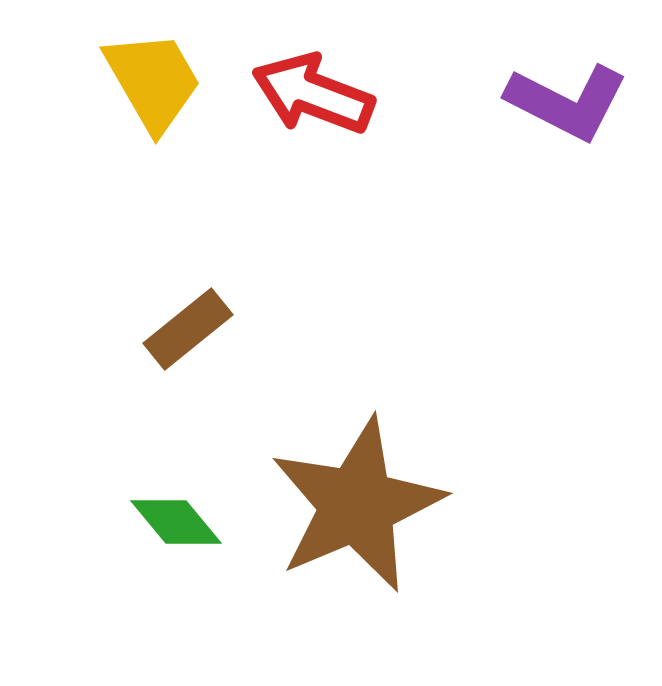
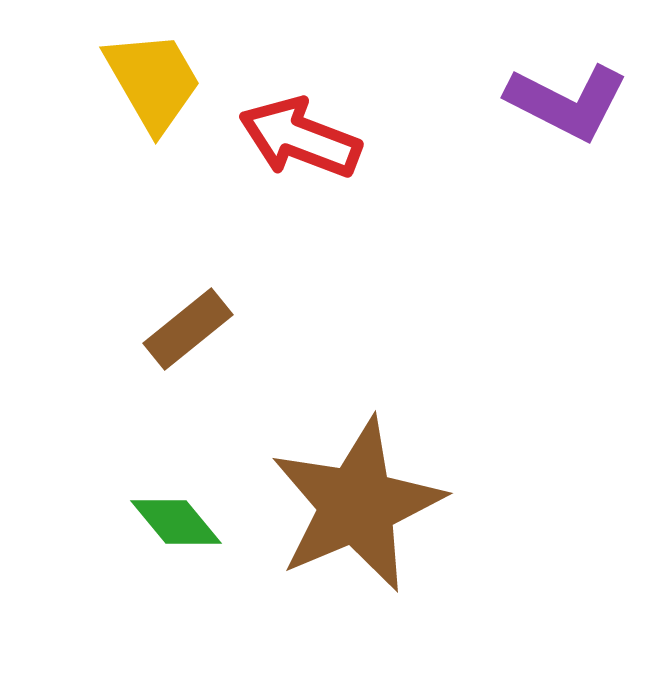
red arrow: moved 13 px left, 44 px down
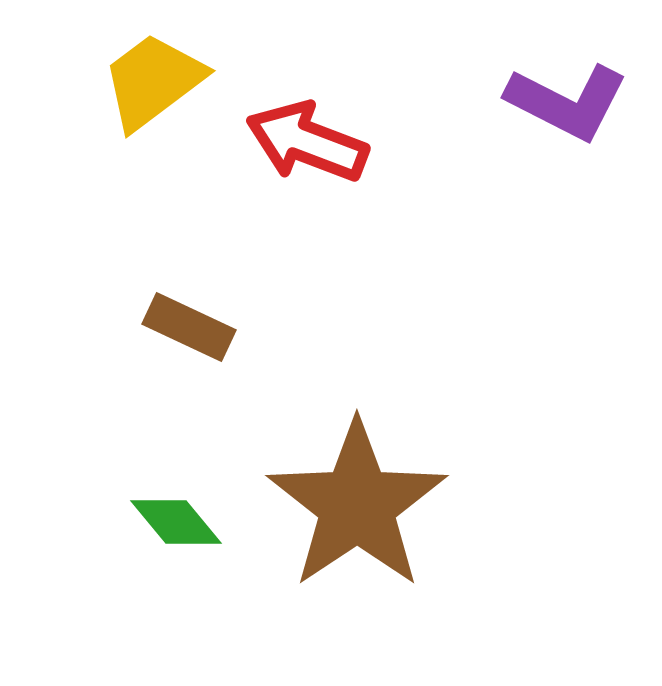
yellow trapezoid: rotated 97 degrees counterclockwise
red arrow: moved 7 px right, 4 px down
brown rectangle: moved 1 px right, 2 px up; rotated 64 degrees clockwise
brown star: rotated 11 degrees counterclockwise
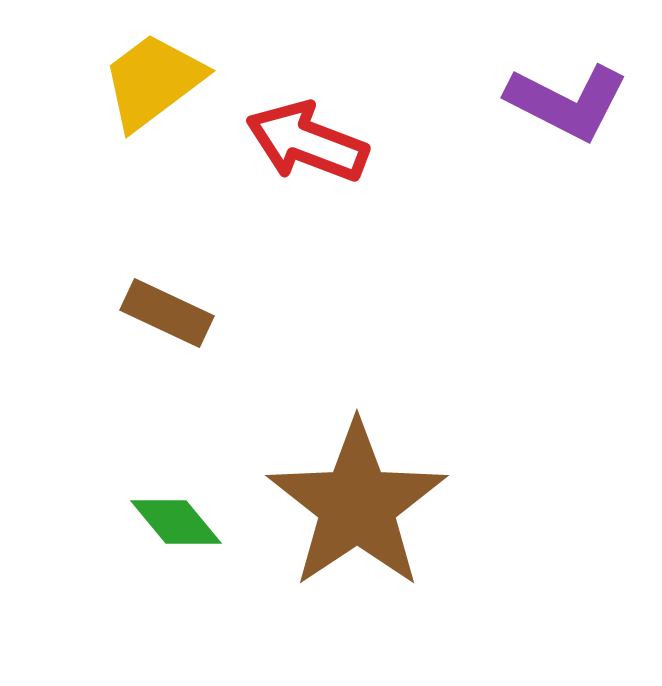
brown rectangle: moved 22 px left, 14 px up
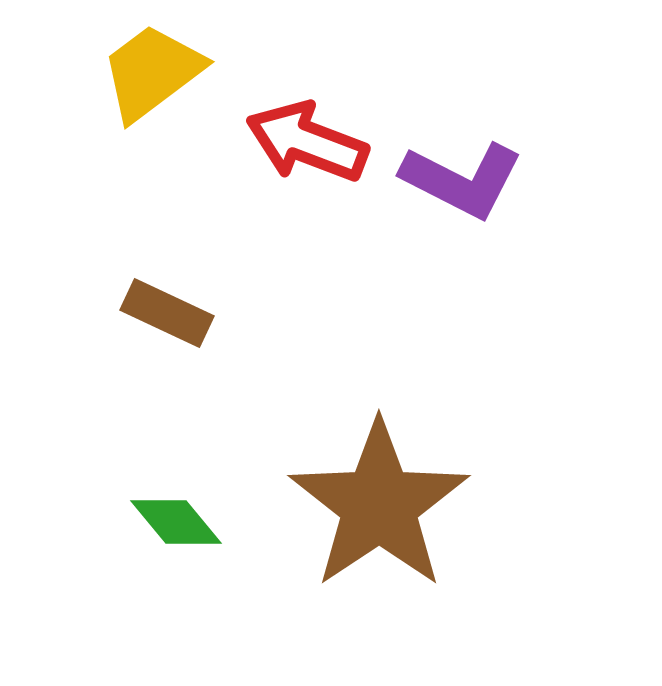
yellow trapezoid: moved 1 px left, 9 px up
purple L-shape: moved 105 px left, 78 px down
brown star: moved 22 px right
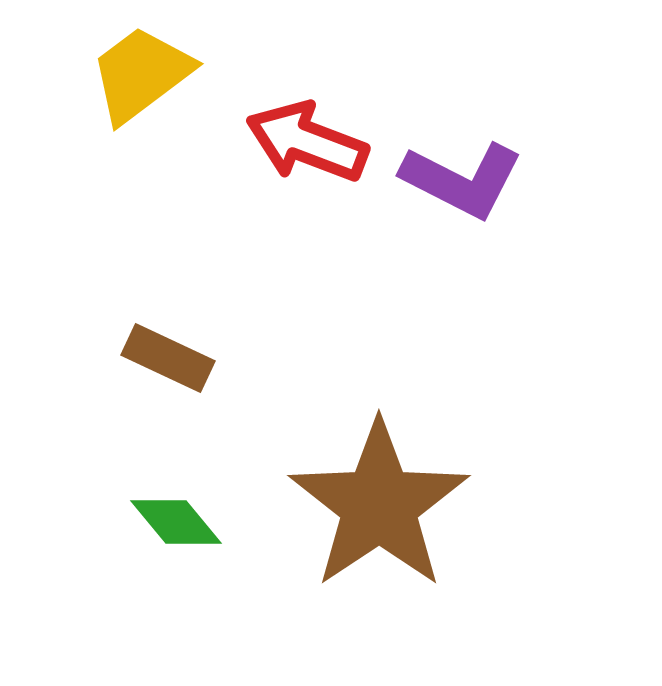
yellow trapezoid: moved 11 px left, 2 px down
brown rectangle: moved 1 px right, 45 px down
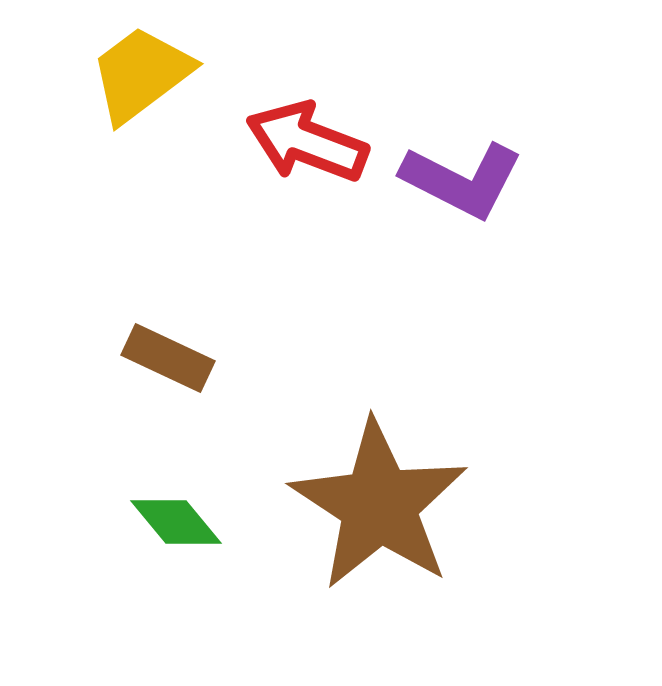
brown star: rotated 5 degrees counterclockwise
